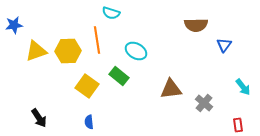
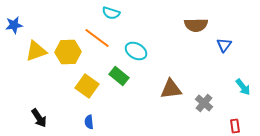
orange line: moved 2 px up; rotated 44 degrees counterclockwise
yellow hexagon: moved 1 px down
red rectangle: moved 3 px left, 1 px down
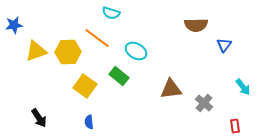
yellow square: moved 2 px left
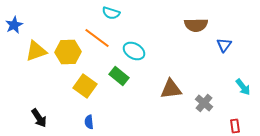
blue star: rotated 18 degrees counterclockwise
cyan ellipse: moved 2 px left
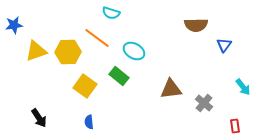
blue star: rotated 18 degrees clockwise
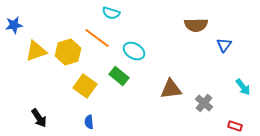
yellow hexagon: rotated 15 degrees counterclockwise
red rectangle: rotated 64 degrees counterclockwise
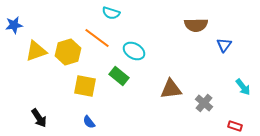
yellow square: rotated 25 degrees counterclockwise
blue semicircle: rotated 32 degrees counterclockwise
